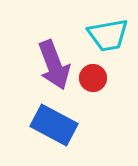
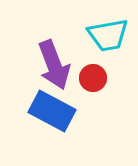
blue rectangle: moved 2 px left, 14 px up
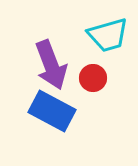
cyan trapezoid: rotated 6 degrees counterclockwise
purple arrow: moved 3 px left
